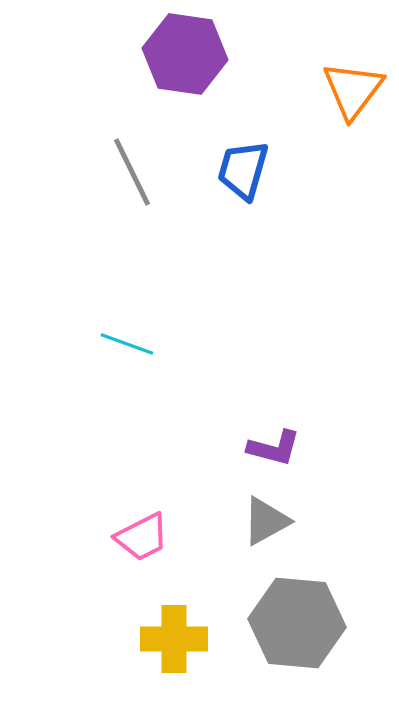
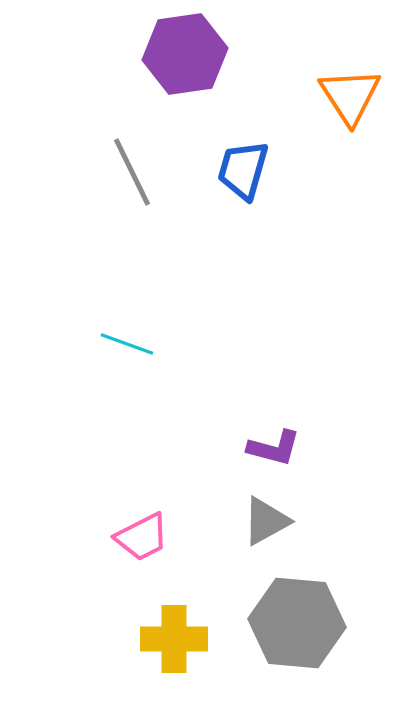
purple hexagon: rotated 16 degrees counterclockwise
orange triangle: moved 3 px left, 6 px down; rotated 10 degrees counterclockwise
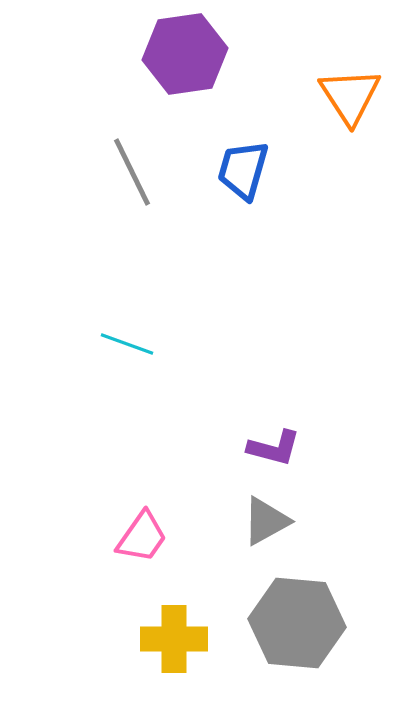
pink trapezoid: rotated 28 degrees counterclockwise
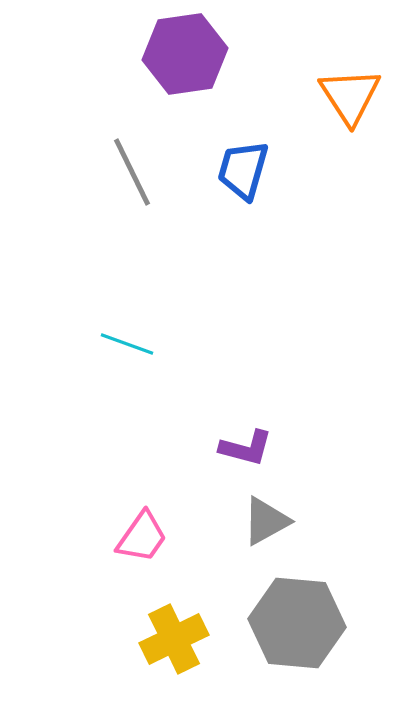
purple L-shape: moved 28 px left
yellow cross: rotated 26 degrees counterclockwise
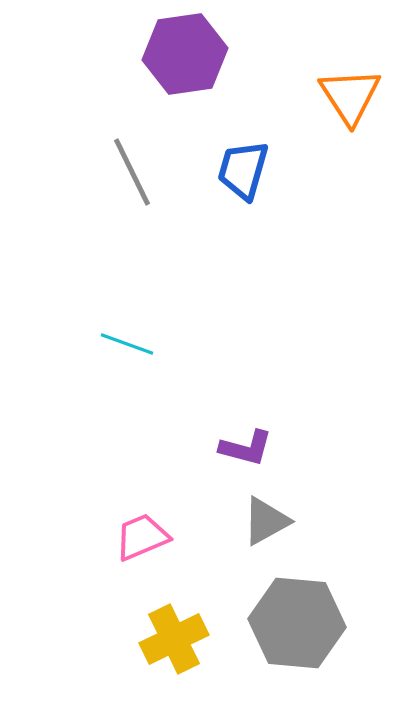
pink trapezoid: rotated 148 degrees counterclockwise
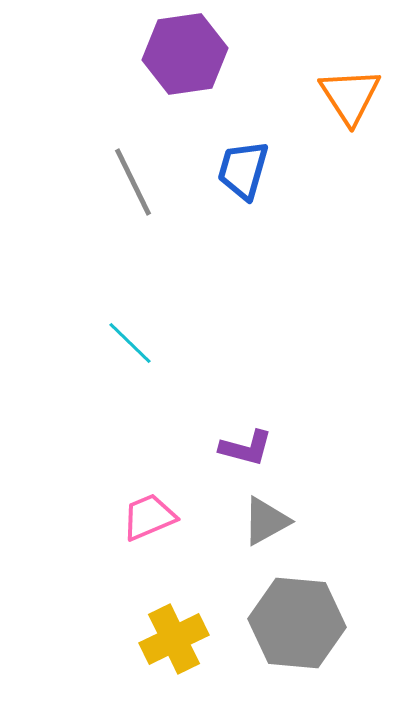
gray line: moved 1 px right, 10 px down
cyan line: moved 3 px right, 1 px up; rotated 24 degrees clockwise
pink trapezoid: moved 7 px right, 20 px up
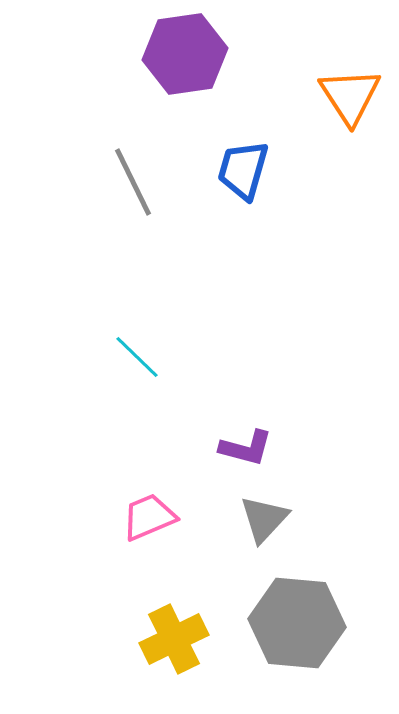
cyan line: moved 7 px right, 14 px down
gray triangle: moved 2 px left, 2 px up; rotated 18 degrees counterclockwise
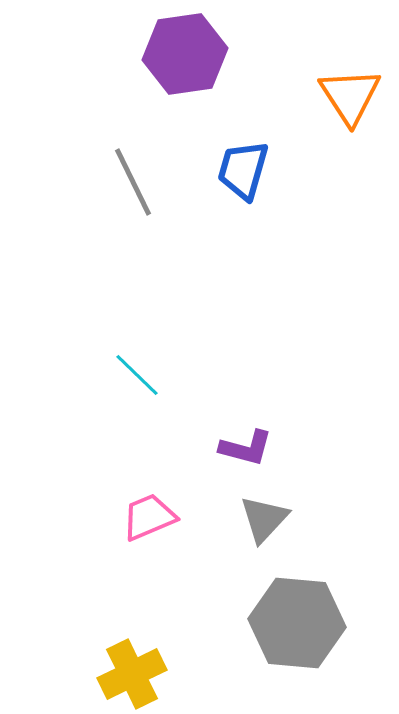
cyan line: moved 18 px down
yellow cross: moved 42 px left, 35 px down
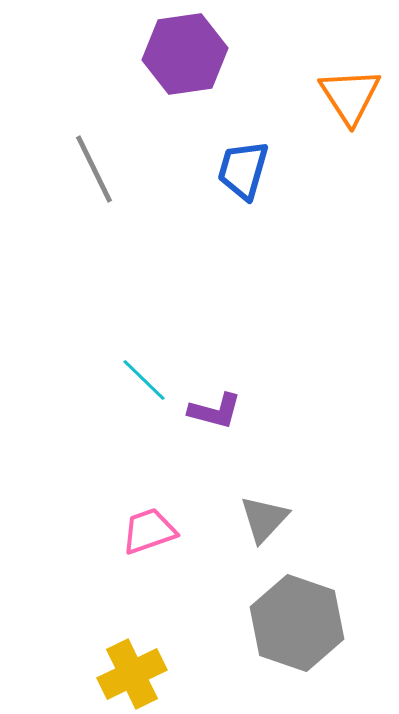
gray line: moved 39 px left, 13 px up
cyan line: moved 7 px right, 5 px down
purple L-shape: moved 31 px left, 37 px up
pink trapezoid: moved 14 px down; rotated 4 degrees clockwise
gray hexagon: rotated 14 degrees clockwise
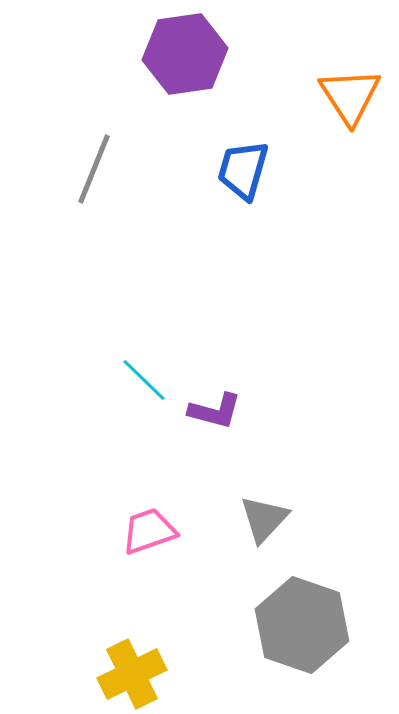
gray line: rotated 48 degrees clockwise
gray hexagon: moved 5 px right, 2 px down
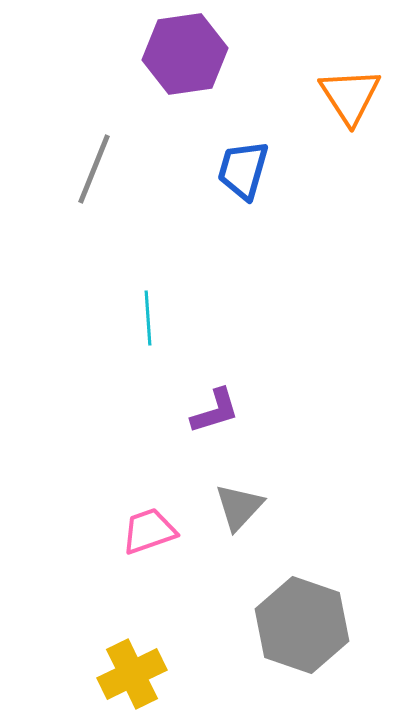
cyan line: moved 4 px right, 62 px up; rotated 42 degrees clockwise
purple L-shape: rotated 32 degrees counterclockwise
gray triangle: moved 25 px left, 12 px up
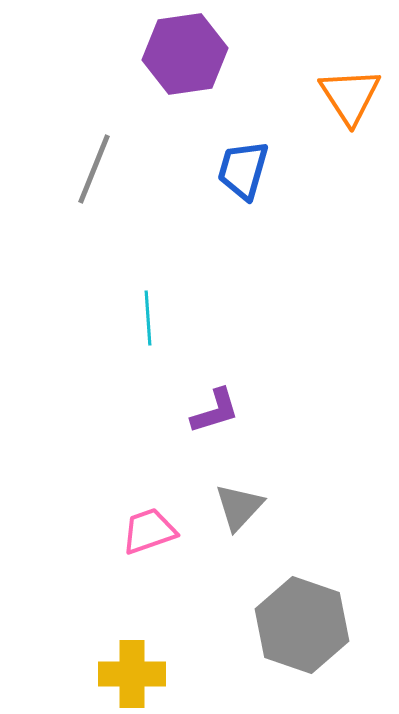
yellow cross: rotated 26 degrees clockwise
